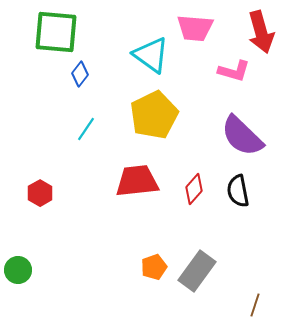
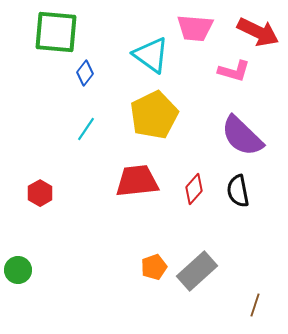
red arrow: moved 3 px left; rotated 48 degrees counterclockwise
blue diamond: moved 5 px right, 1 px up
gray rectangle: rotated 12 degrees clockwise
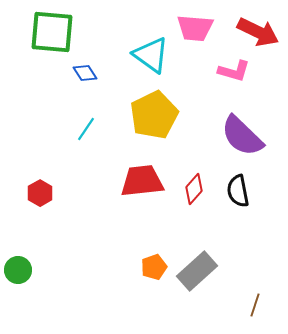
green square: moved 4 px left
blue diamond: rotated 70 degrees counterclockwise
red trapezoid: moved 5 px right
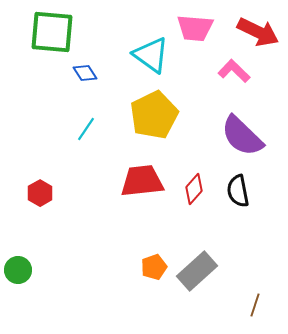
pink L-shape: rotated 152 degrees counterclockwise
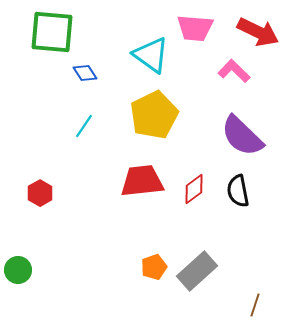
cyan line: moved 2 px left, 3 px up
red diamond: rotated 12 degrees clockwise
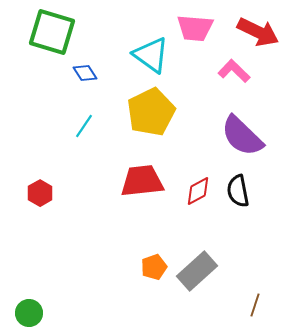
green square: rotated 12 degrees clockwise
yellow pentagon: moved 3 px left, 3 px up
red diamond: moved 4 px right, 2 px down; rotated 8 degrees clockwise
green circle: moved 11 px right, 43 px down
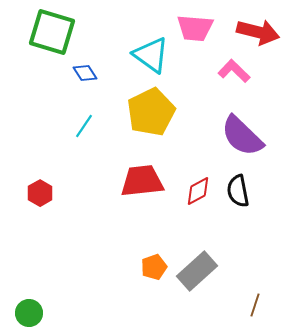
red arrow: rotated 12 degrees counterclockwise
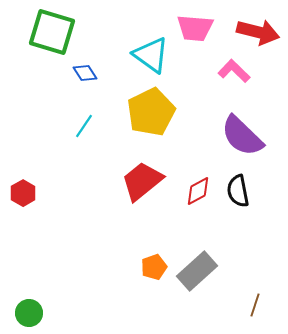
red trapezoid: rotated 33 degrees counterclockwise
red hexagon: moved 17 px left
